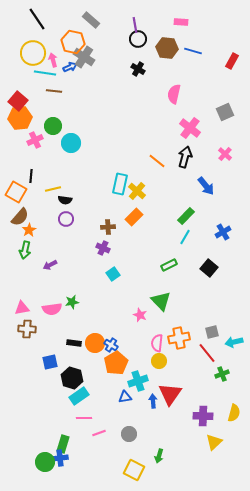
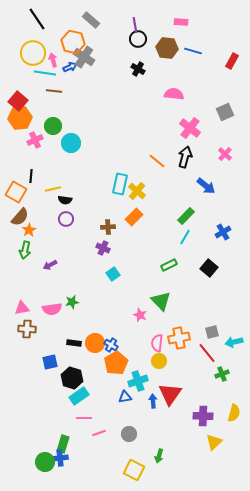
pink semicircle at (174, 94): rotated 84 degrees clockwise
blue arrow at (206, 186): rotated 12 degrees counterclockwise
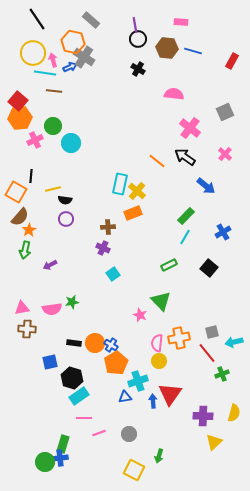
black arrow at (185, 157): rotated 70 degrees counterclockwise
orange rectangle at (134, 217): moved 1 px left, 4 px up; rotated 24 degrees clockwise
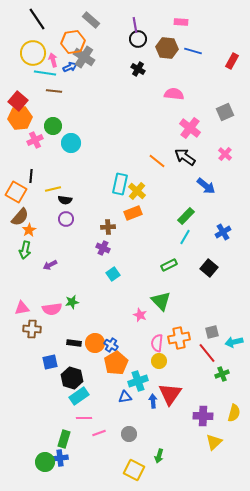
orange hexagon at (73, 42): rotated 20 degrees counterclockwise
brown cross at (27, 329): moved 5 px right
green rectangle at (63, 444): moved 1 px right, 5 px up
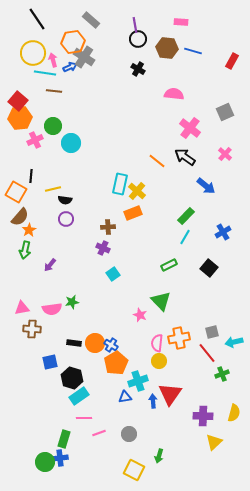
purple arrow at (50, 265): rotated 24 degrees counterclockwise
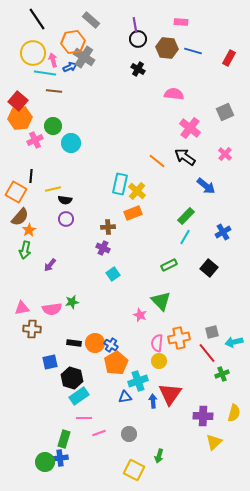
red rectangle at (232, 61): moved 3 px left, 3 px up
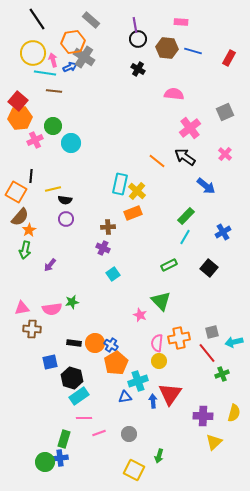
pink cross at (190, 128): rotated 15 degrees clockwise
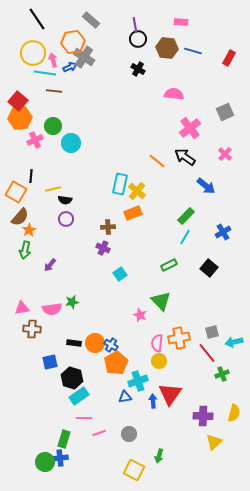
cyan square at (113, 274): moved 7 px right
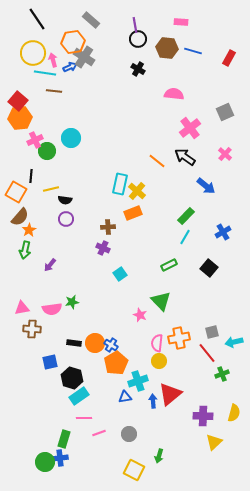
green circle at (53, 126): moved 6 px left, 25 px down
cyan circle at (71, 143): moved 5 px up
yellow line at (53, 189): moved 2 px left
red triangle at (170, 394): rotated 15 degrees clockwise
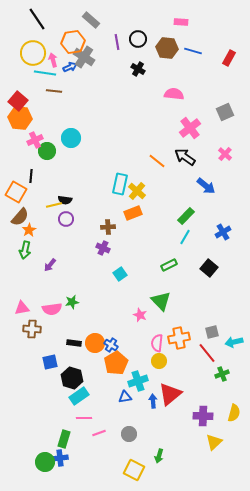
purple line at (135, 25): moved 18 px left, 17 px down
orange hexagon at (20, 118): rotated 10 degrees clockwise
yellow line at (51, 189): moved 3 px right, 16 px down
